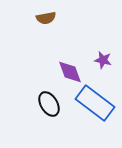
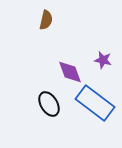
brown semicircle: moved 2 px down; rotated 66 degrees counterclockwise
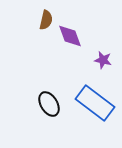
purple diamond: moved 36 px up
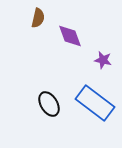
brown semicircle: moved 8 px left, 2 px up
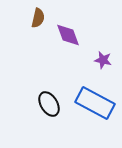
purple diamond: moved 2 px left, 1 px up
blue rectangle: rotated 9 degrees counterclockwise
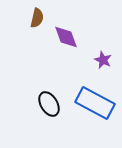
brown semicircle: moved 1 px left
purple diamond: moved 2 px left, 2 px down
purple star: rotated 12 degrees clockwise
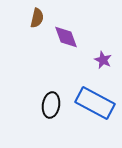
black ellipse: moved 2 px right, 1 px down; rotated 40 degrees clockwise
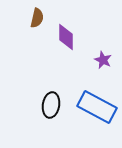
purple diamond: rotated 20 degrees clockwise
blue rectangle: moved 2 px right, 4 px down
